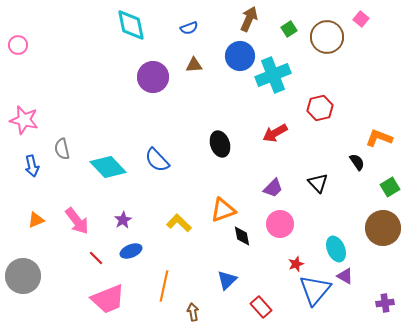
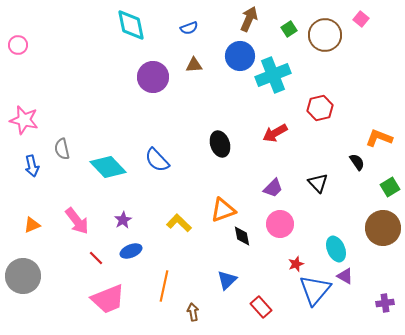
brown circle at (327, 37): moved 2 px left, 2 px up
orange triangle at (36, 220): moved 4 px left, 5 px down
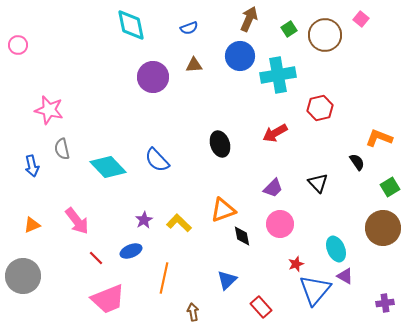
cyan cross at (273, 75): moved 5 px right; rotated 12 degrees clockwise
pink star at (24, 120): moved 25 px right, 10 px up
purple star at (123, 220): moved 21 px right
orange line at (164, 286): moved 8 px up
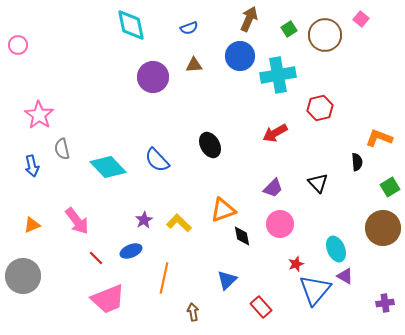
pink star at (49, 110): moved 10 px left, 5 px down; rotated 20 degrees clockwise
black ellipse at (220, 144): moved 10 px left, 1 px down; rotated 10 degrees counterclockwise
black semicircle at (357, 162): rotated 30 degrees clockwise
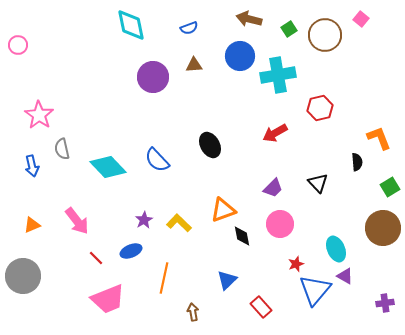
brown arrow at (249, 19): rotated 100 degrees counterclockwise
orange L-shape at (379, 138): rotated 48 degrees clockwise
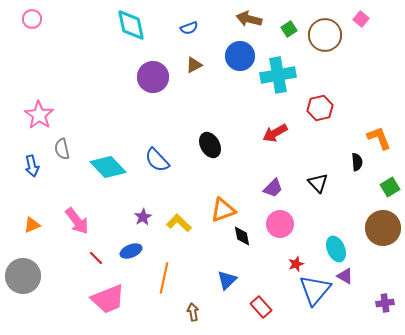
pink circle at (18, 45): moved 14 px right, 26 px up
brown triangle at (194, 65): rotated 24 degrees counterclockwise
purple star at (144, 220): moved 1 px left, 3 px up
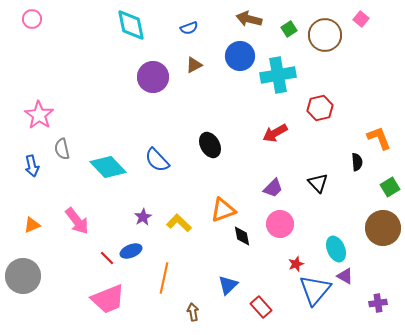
red line at (96, 258): moved 11 px right
blue triangle at (227, 280): moved 1 px right, 5 px down
purple cross at (385, 303): moved 7 px left
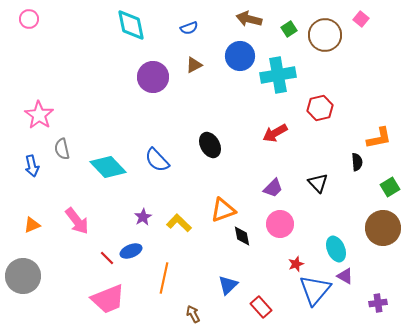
pink circle at (32, 19): moved 3 px left
orange L-shape at (379, 138): rotated 100 degrees clockwise
brown arrow at (193, 312): moved 2 px down; rotated 18 degrees counterclockwise
